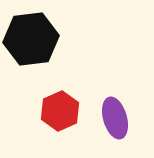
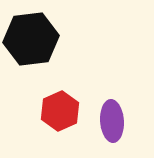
purple ellipse: moved 3 px left, 3 px down; rotated 12 degrees clockwise
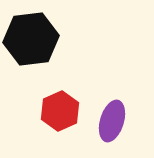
purple ellipse: rotated 21 degrees clockwise
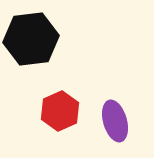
purple ellipse: moved 3 px right; rotated 33 degrees counterclockwise
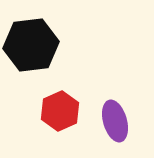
black hexagon: moved 6 px down
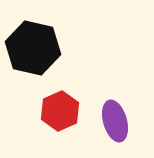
black hexagon: moved 2 px right, 3 px down; rotated 20 degrees clockwise
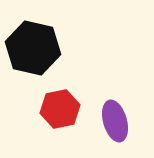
red hexagon: moved 2 px up; rotated 12 degrees clockwise
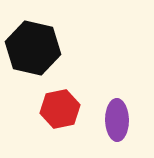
purple ellipse: moved 2 px right, 1 px up; rotated 15 degrees clockwise
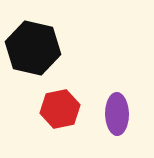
purple ellipse: moved 6 px up
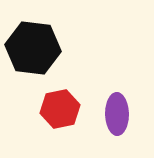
black hexagon: rotated 6 degrees counterclockwise
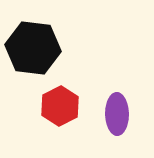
red hexagon: moved 3 px up; rotated 15 degrees counterclockwise
